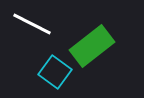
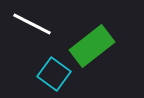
cyan square: moved 1 px left, 2 px down
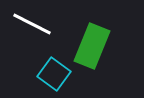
green rectangle: rotated 30 degrees counterclockwise
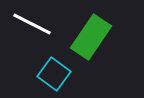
green rectangle: moved 1 px left, 9 px up; rotated 12 degrees clockwise
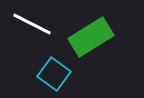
green rectangle: rotated 24 degrees clockwise
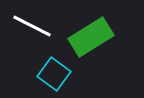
white line: moved 2 px down
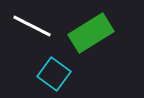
green rectangle: moved 4 px up
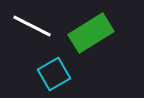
cyan square: rotated 24 degrees clockwise
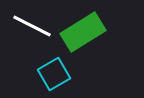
green rectangle: moved 8 px left, 1 px up
